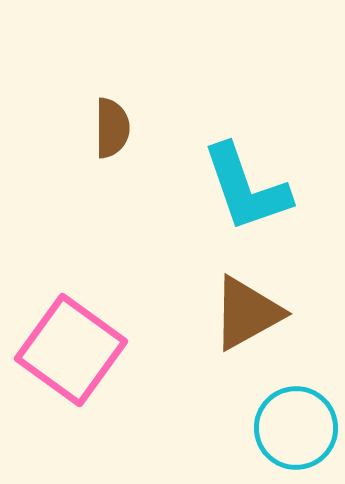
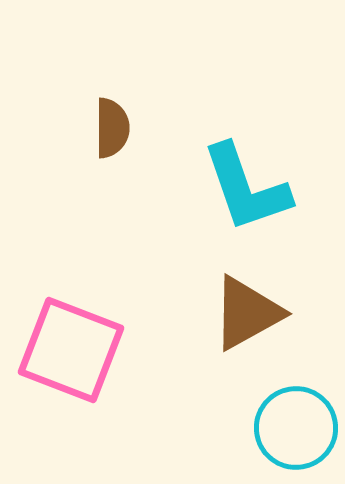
pink square: rotated 15 degrees counterclockwise
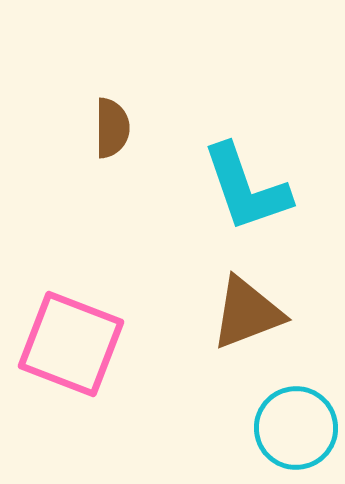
brown triangle: rotated 8 degrees clockwise
pink square: moved 6 px up
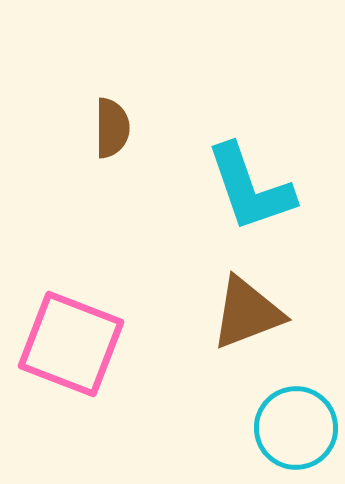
cyan L-shape: moved 4 px right
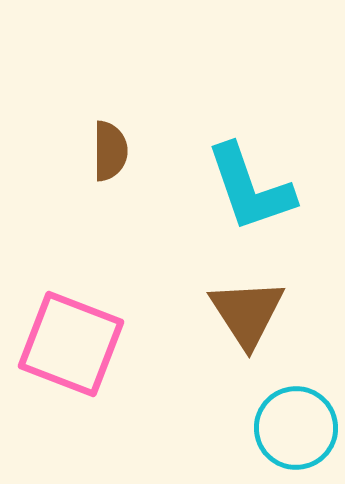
brown semicircle: moved 2 px left, 23 px down
brown triangle: rotated 42 degrees counterclockwise
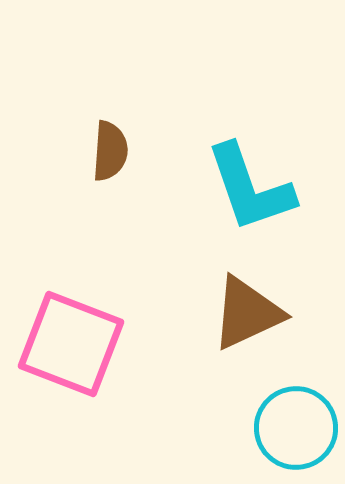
brown semicircle: rotated 4 degrees clockwise
brown triangle: rotated 38 degrees clockwise
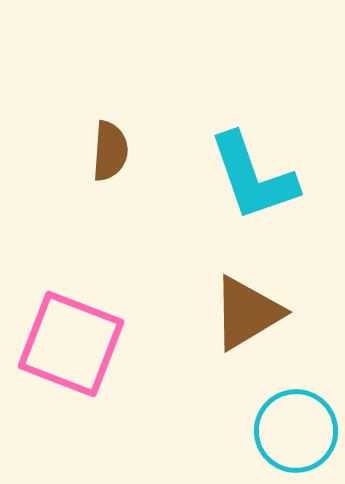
cyan L-shape: moved 3 px right, 11 px up
brown triangle: rotated 6 degrees counterclockwise
cyan circle: moved 3 px down
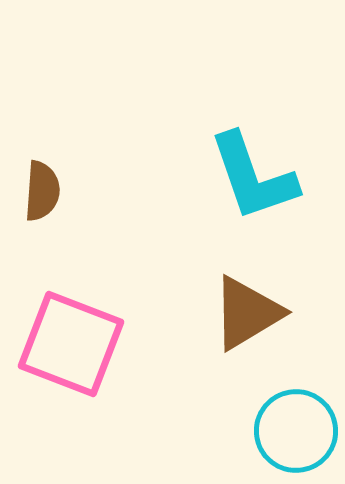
brown semicircle: moved 68 px left, 40 px down
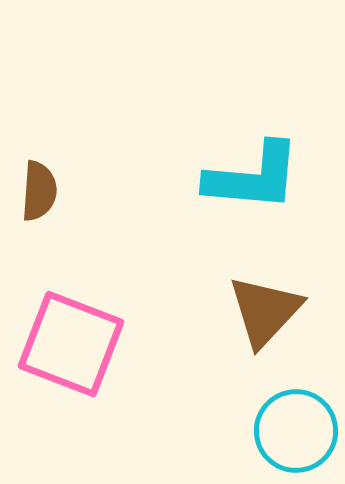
cyan L-shape: rotated 66 degrees counterclockwise
brown semicircle: moved 3 px left
brown triangle: moved 18 px right, 2 px up; rotated 16 degrees counterclockwise
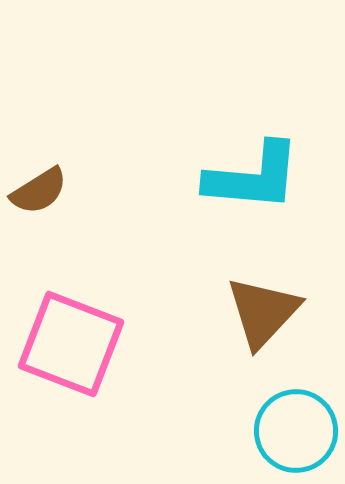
brown semicircle: rotated 54 degrees clockwise
brown triangle: moved 2 px left, 1 px down
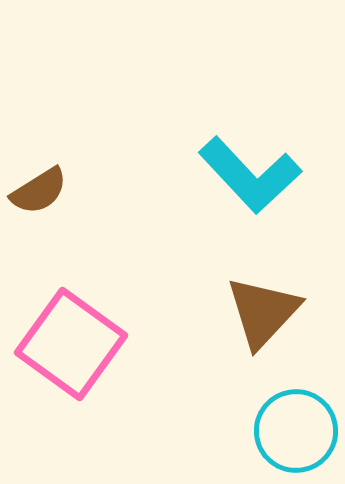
cyan L-shape: moved 3 px left, 2 px up; rotated 42 degrees clockwise
pink square: rotated 15 degrees clockwise
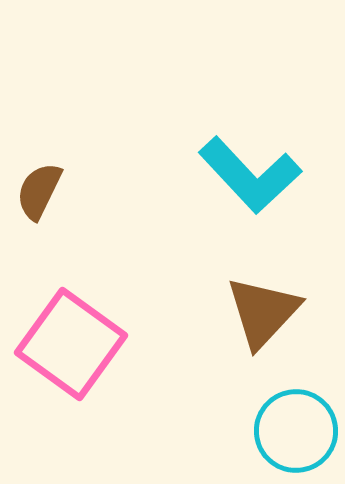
brown semicircle: rotated 148 degrees clockwise
